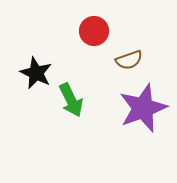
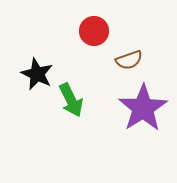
black star: moved 1 px right, 1 px down
purple star: rotated 12 degrees counterclockwise
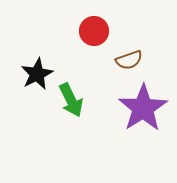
black star: rotated 20 degrees clockwise
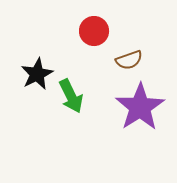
green arrow: moved 4 px up
purple star: moved 3 px left, 1 px up
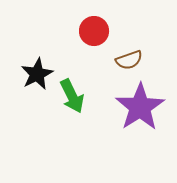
green arrow: moved 1 px right
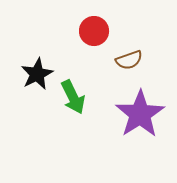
green arrow: moved 1 px right, 1 px down
purple star: moved 7 px down
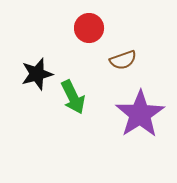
red circle: moved 5 px left, 3 px up
brown semicircle: moved 6 px left
black star: rotated 12 degrees clockwise
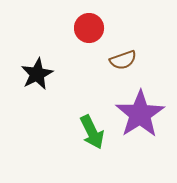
black star: rotated 12 degrees counterclockwise
green arrow: moved 19 px right, 35 px down
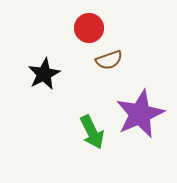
brown semicircle: moved 14 px left
black star: moved 7 px right
purple star: rotated 9 degrees clockwise
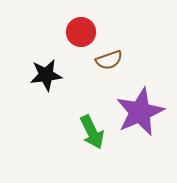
red circle: moved 8 px left, 4 px down
black star: moved 2 px right, 1 px down; rotated 20 degrees clockwise
purple star: moved 2 px up
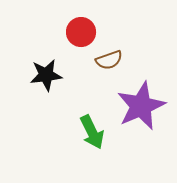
purple star: moved 1 px right, 6 px up
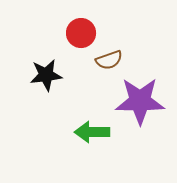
red circle: moved 1 px down
purple star: moved 1 px left, 5 px up; rotated 24 degrees clockwise
green arrow: rotated 116 degrees clockwise
